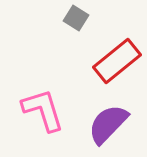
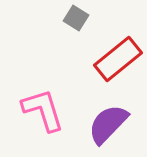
red rectangle: moved 1 px right, 2 px up
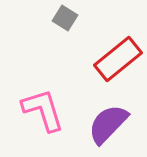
gray square: moved 11 px left
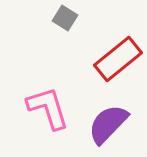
pink L-shape: moved 5 px right, 2 px up
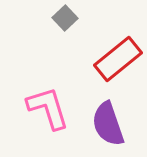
gray square: rotated 15 degrees clockwise
purple semicircle: rotated 63 degrees counterclockwise
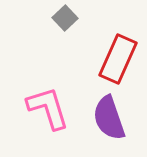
red rectangle: rotated 27 degrees counterclockwise
purple semicircle: moved 1 px right, 6 px up
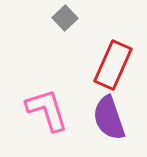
red rectangle: moved 5 px left, 6 px down
pink L-shape: moved 1 px left, 2 px down
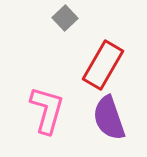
red rectangle: moved 10 px left; rotated 6 degrees clockwise
pink L-shape: rotated 33 degrees clockwise
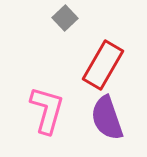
purple semicircle: moved 2 px left
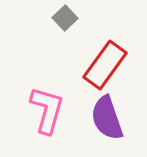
red rectangle: moved 2 px right; rotated 6 degrees clockwise
